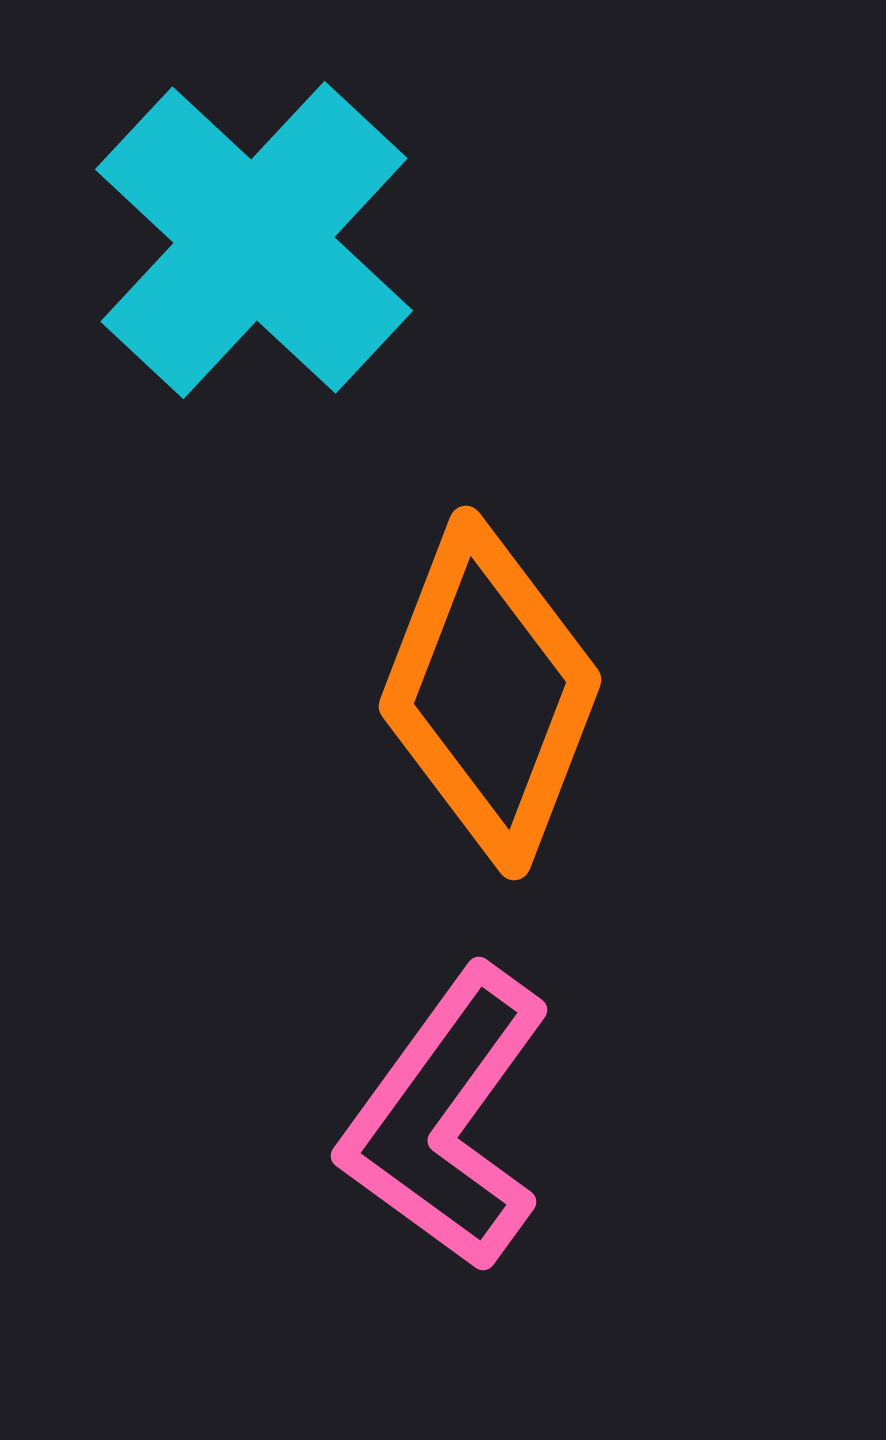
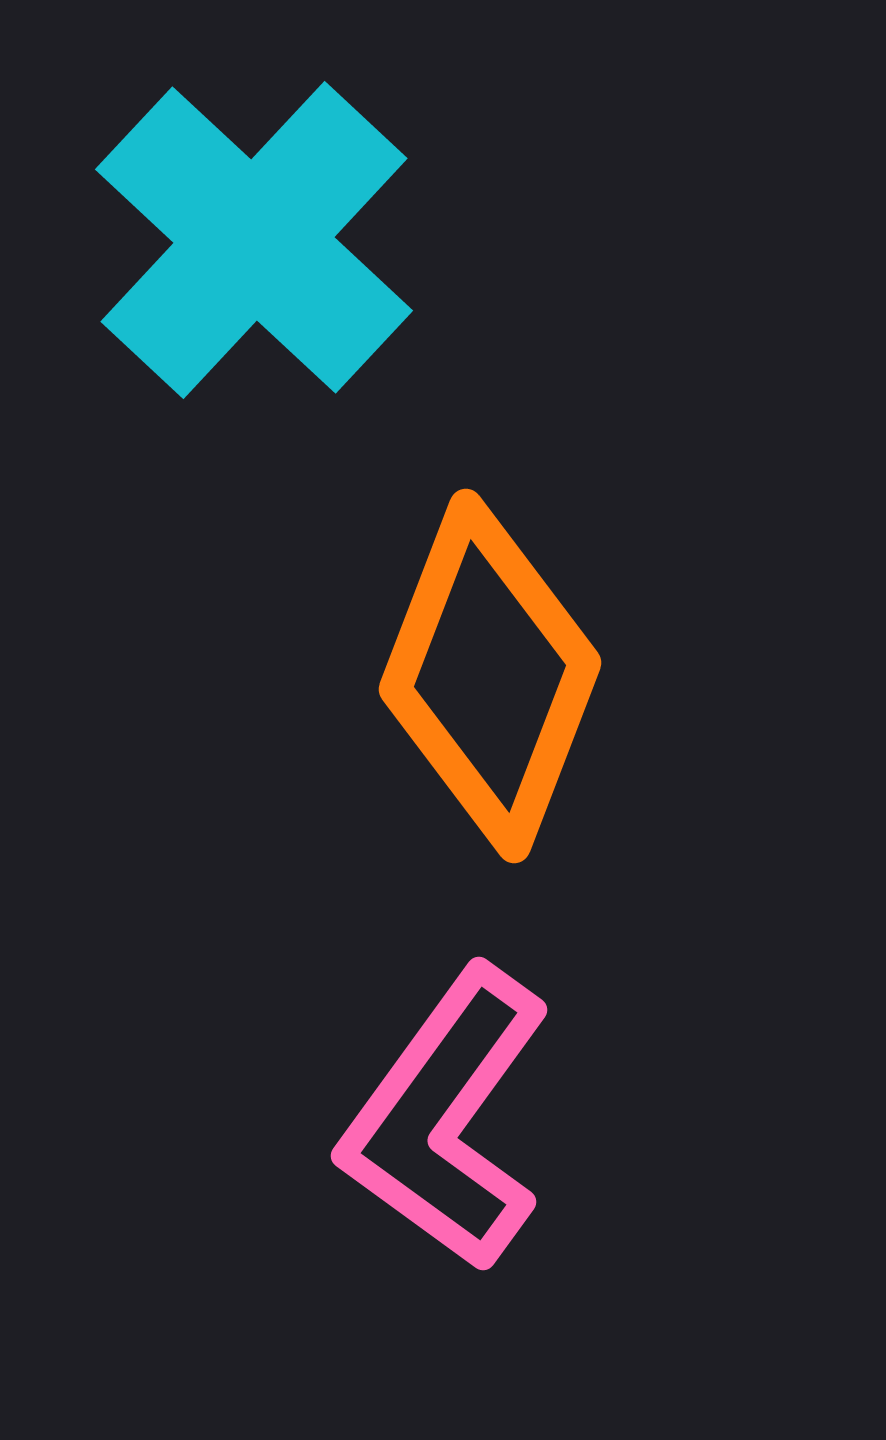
orange diamond: moved 17 px up
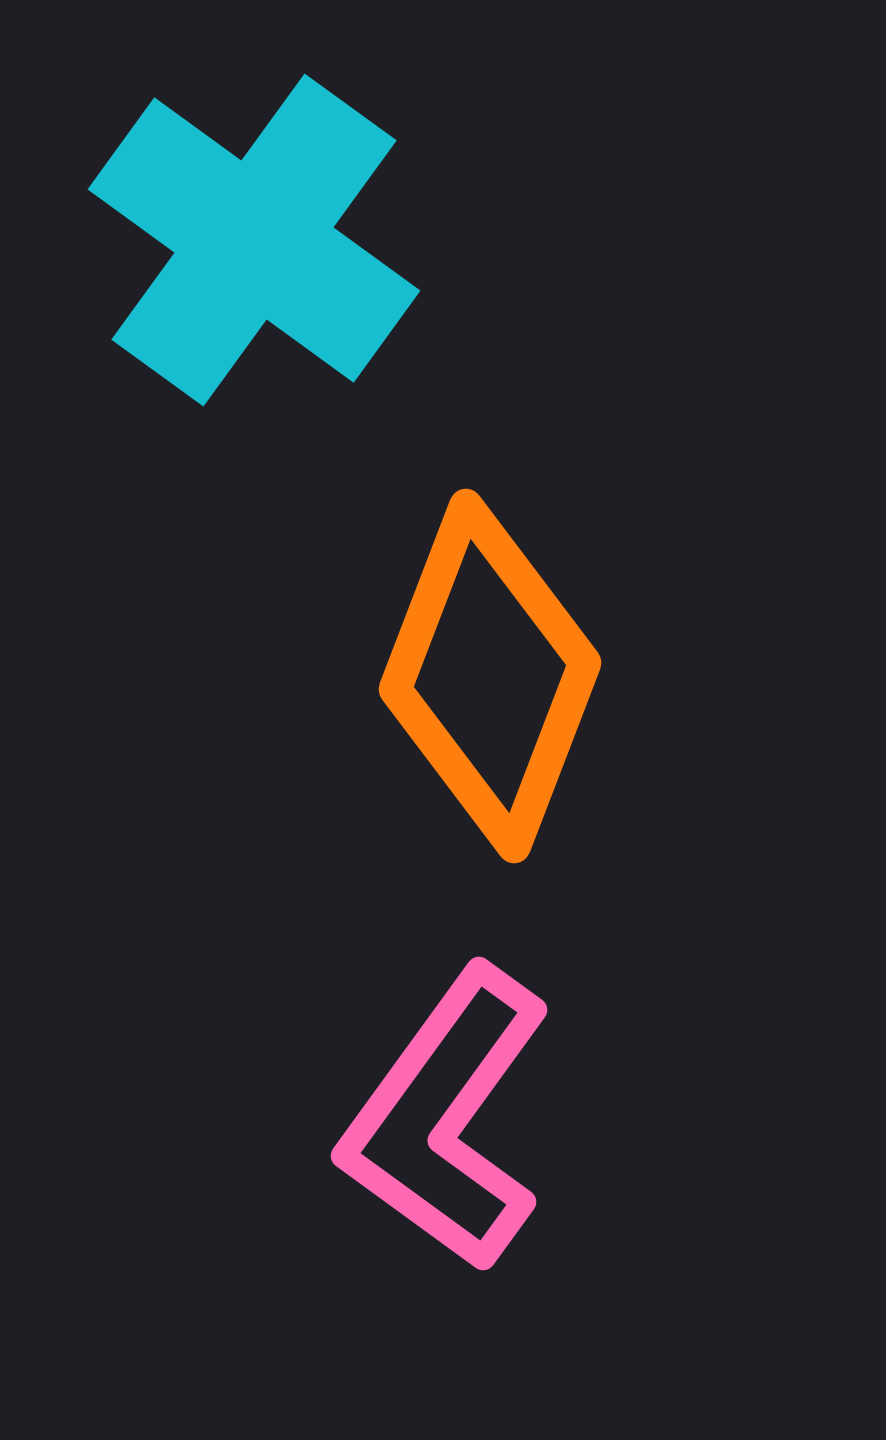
cyan cross: rotated 7 degrees counterclockwise
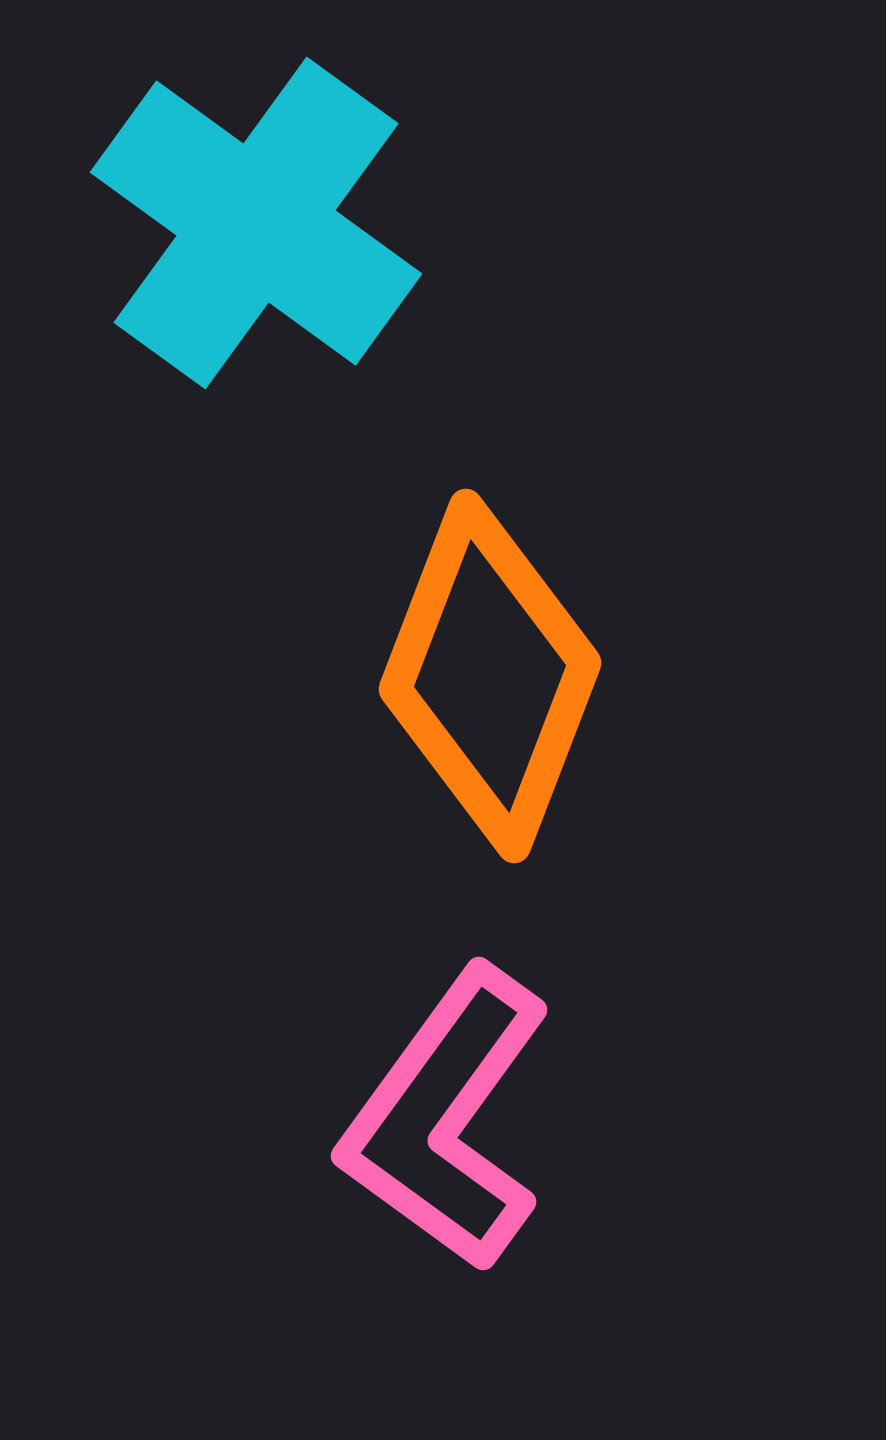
cyan cross: moved 2 px right, 17 px up
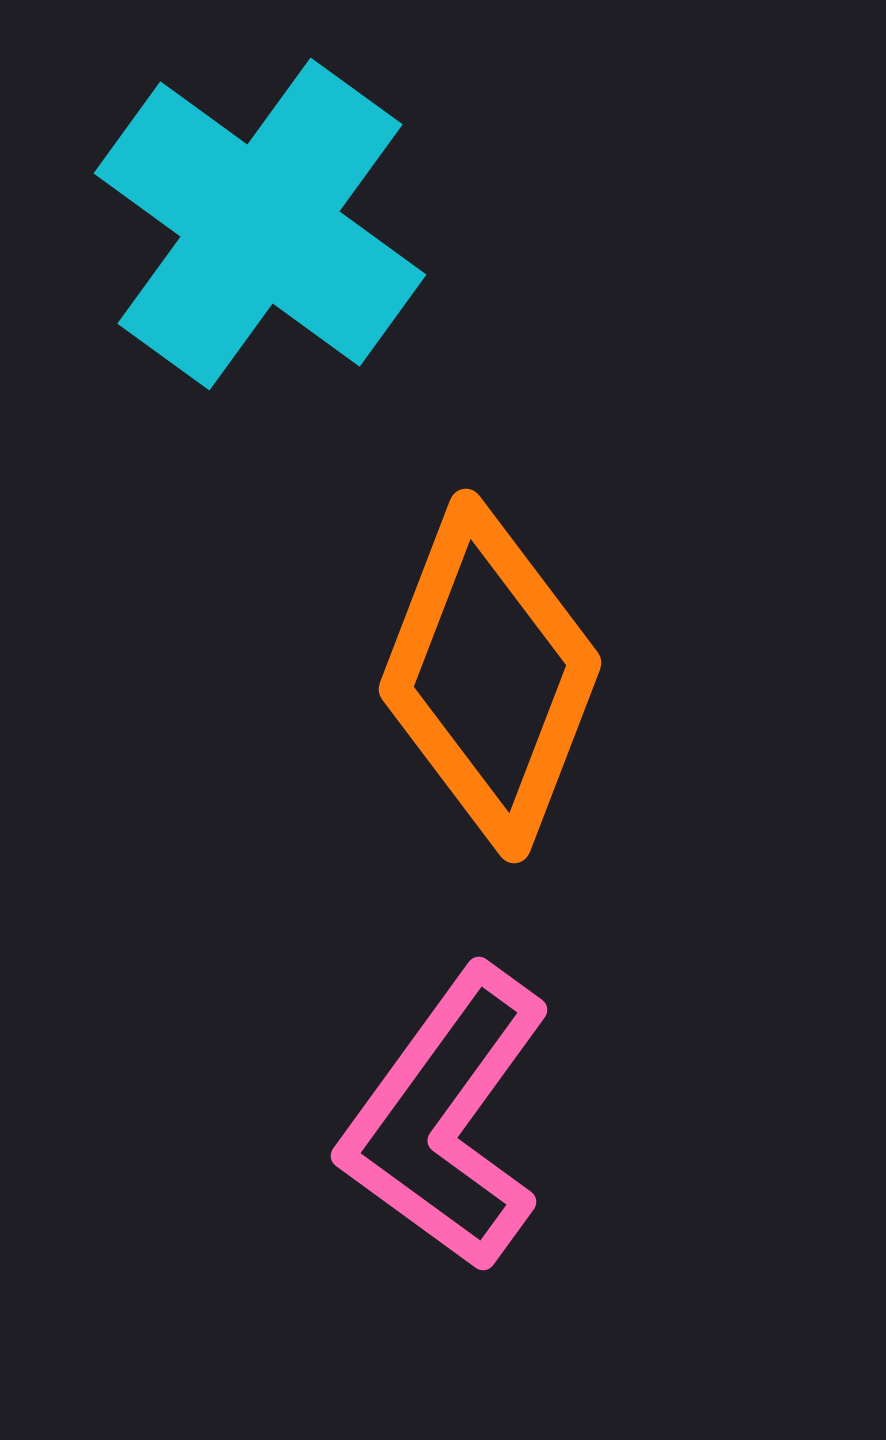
cyan cross: moved 4 px right, 1 px down
